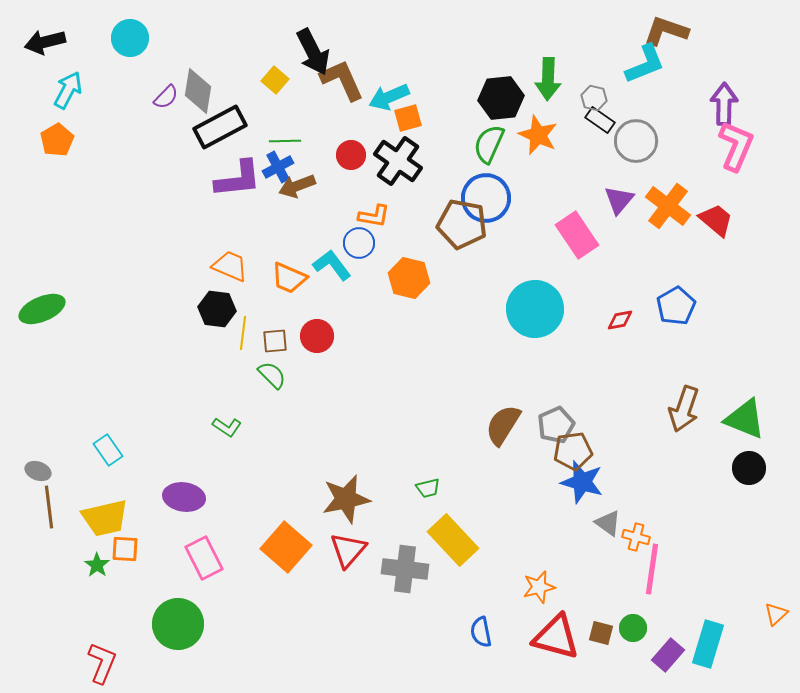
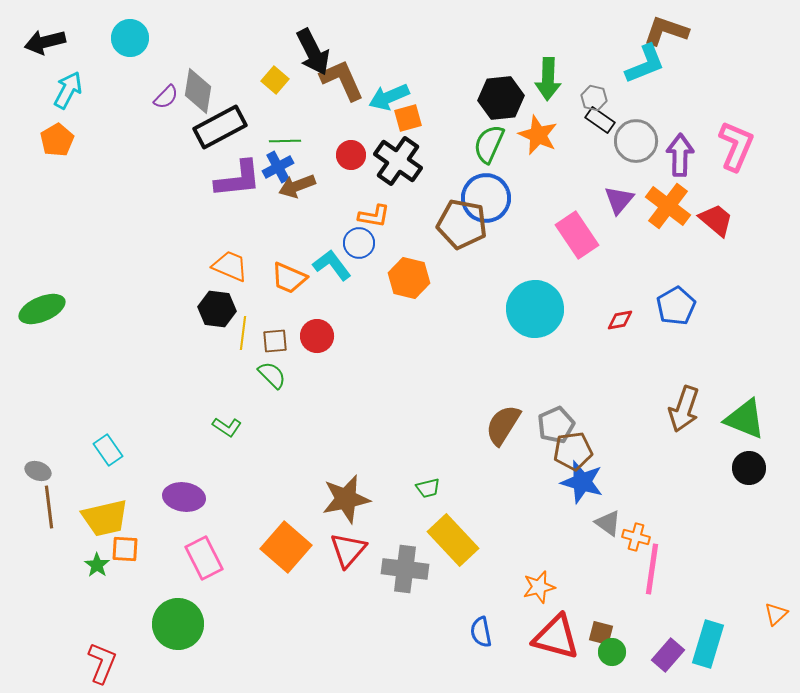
purple arrow at (724, 104): moved 44 px left, 51 px down
green circle at (633, 628): moved 21 px left, 24 px down
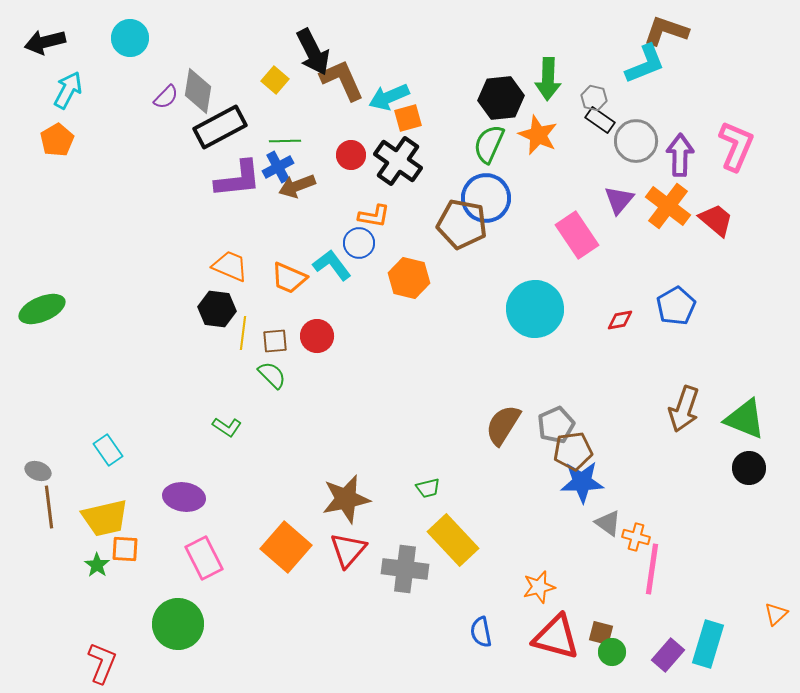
blue star at (582, 482): rotated 18 degrees counterclockwise
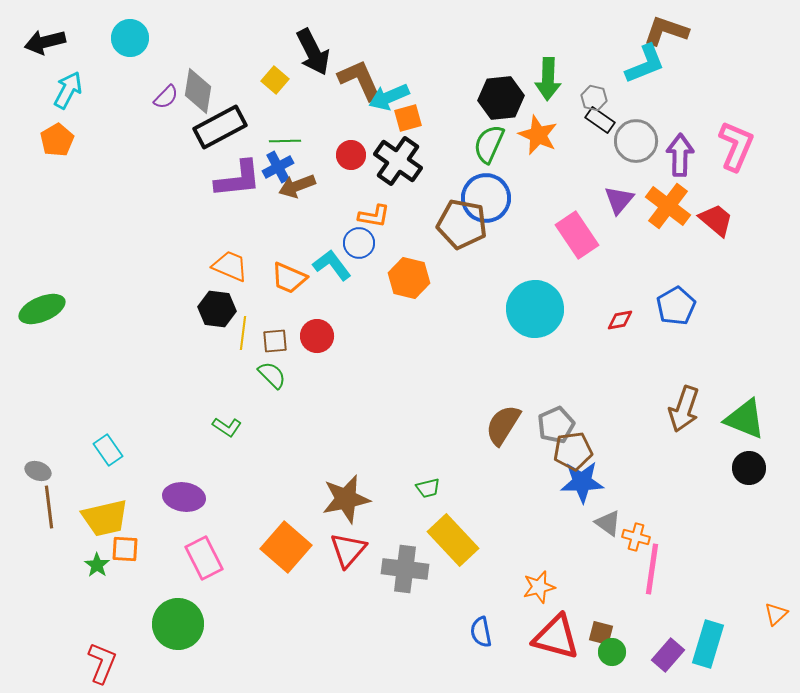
brown L-shape at (342, 80): moved 18 px right
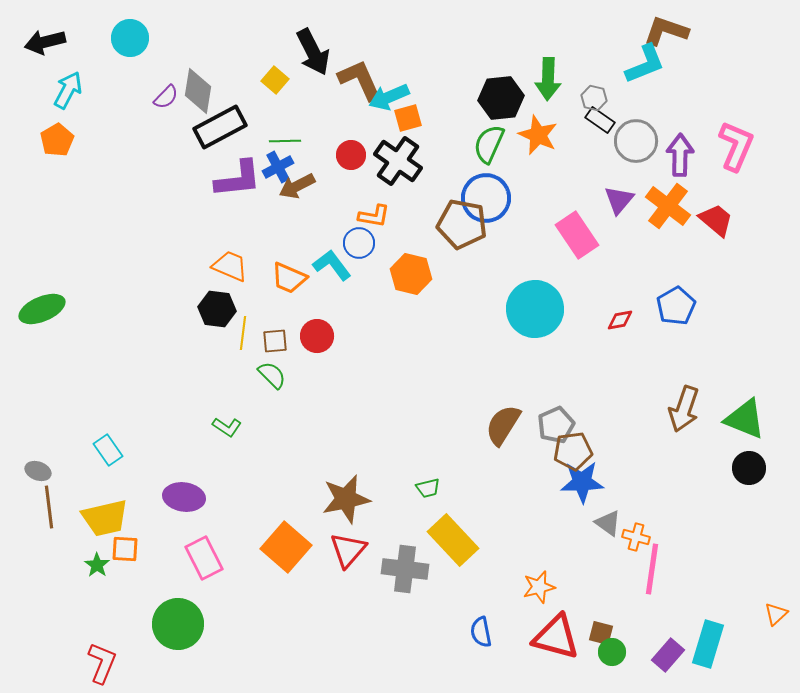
brown arrow at (297, 186): rotated 6 degrees counterclockwise
orange hexagon at (409, 278): moved 2 px right, 4 px up
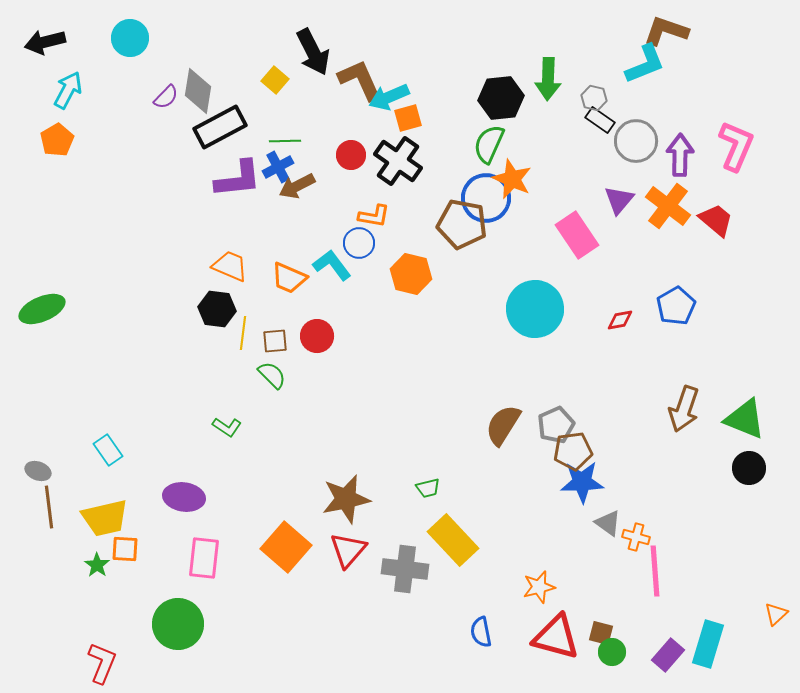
orange star at (538, 135): moved 26 px left, 44 px down
pink rectangle at (204, 558): rotated 33 degrees clockwise
pink line at (652, 569): moved 3 px right, 2 px down; rotated 12 degrees counterclockwise
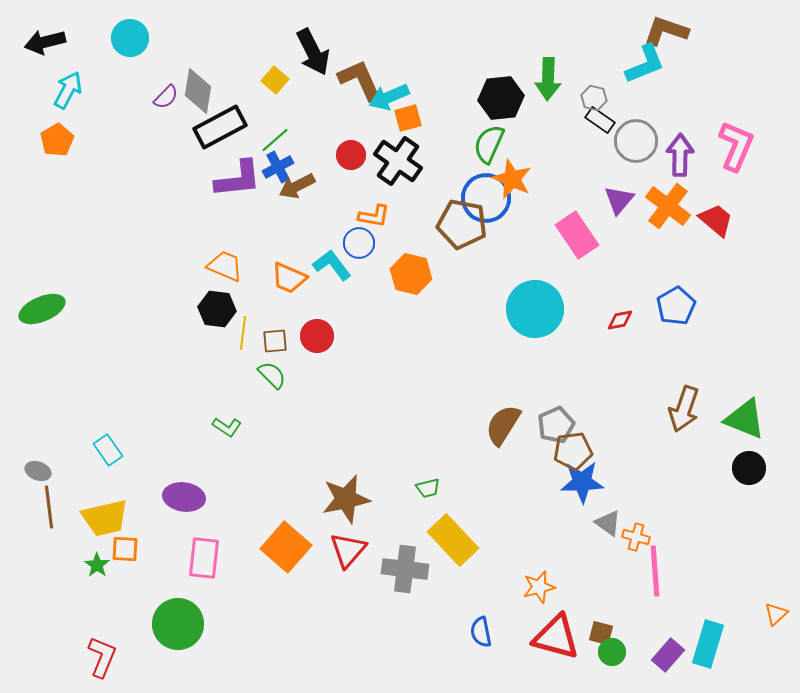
green line at (285, 141): moved 10 px left, 1 px up; rotated 40 degrees counterclockwise
orange trapezoid at (230, 266): moved 5 px left
red L-shape at (102, 663): moved 6 px up
